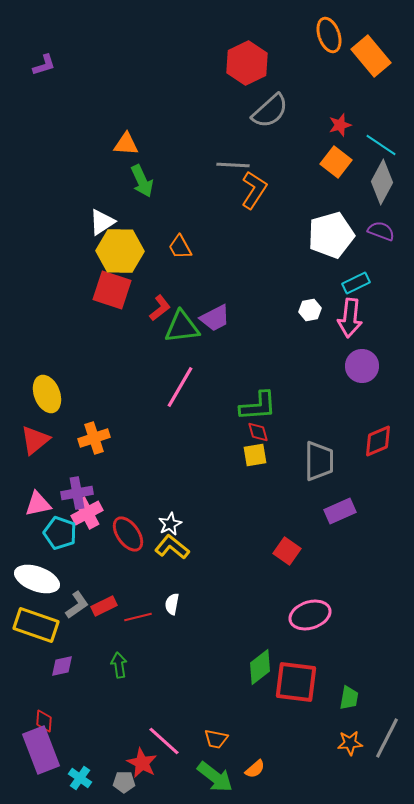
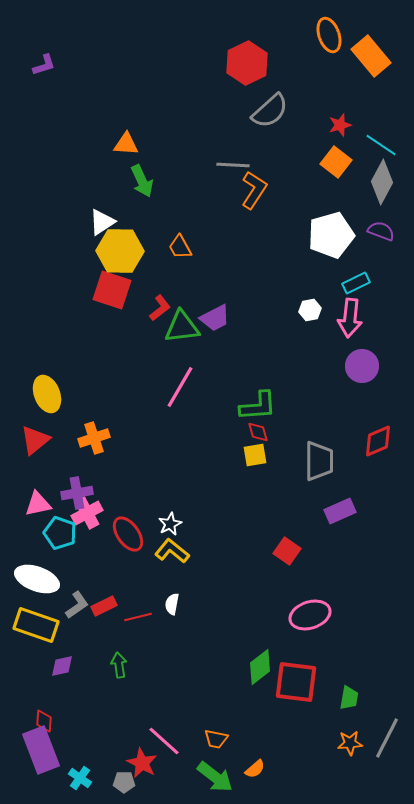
yellow L-shape at (172, 547): moved 4 px down
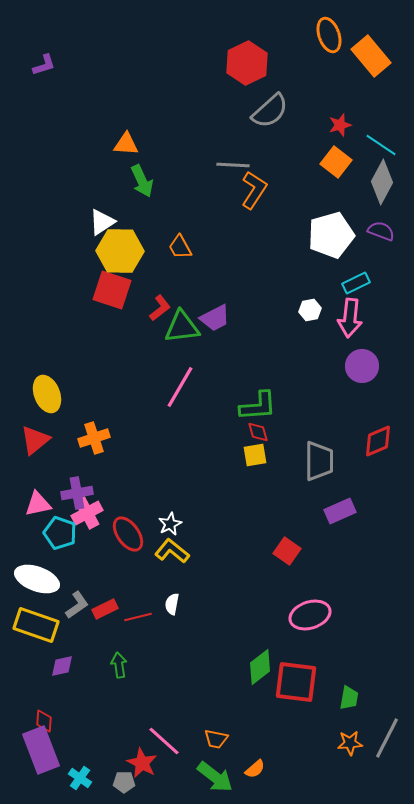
red rectangle at (104, 606): moved 1 px right, 3 px down
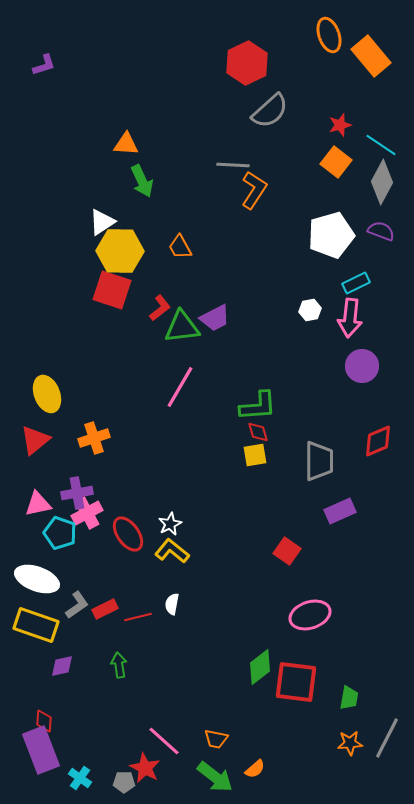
red star at (142, 763): moved 3 px right, 5 px down
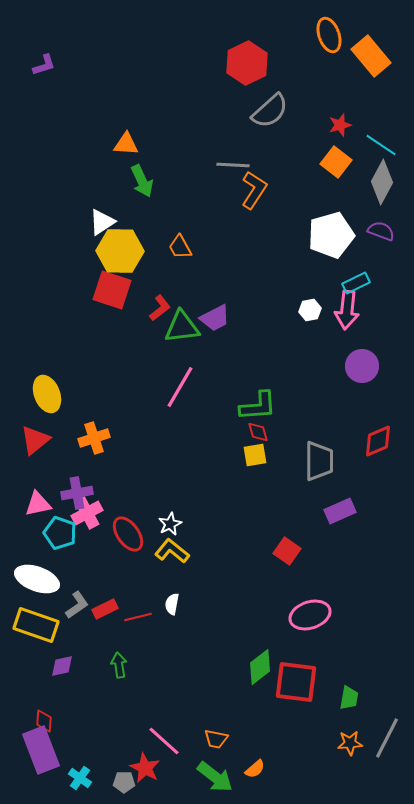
pink arrow at (350, 318): moved 3 px left, 8 px up
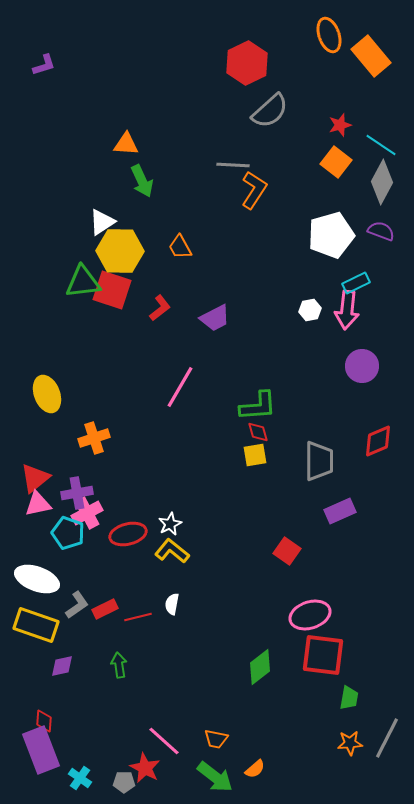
green triangle at (182, 327): moved 99 px left, 45 px up
red triangle at (35, 440): moved 38 px down
cyan pentagon at (60, 533): moved 8 px right
red ellipse at (128, 534): rotated 69 degrees counterclockwise
red square at (296, 682): moved 27 px right, 27 px up
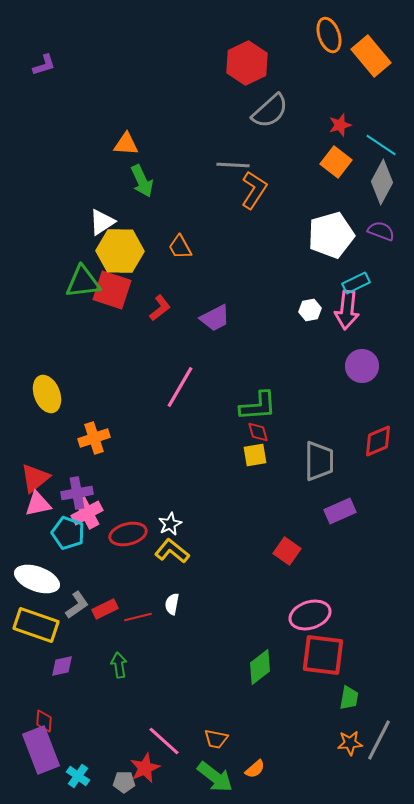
gray line at (387, 738): moved 8 px left, 2 px down
red star at (145, 768): rotated 20 degrees clockwise
cyan cross at (80, 778): moved 2 px left, 2 px up
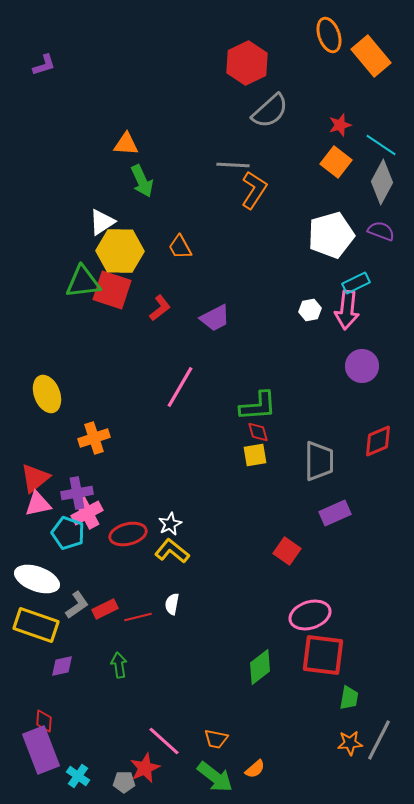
purple rectangle at (340, 511): moved 5 px left, 2 px down
